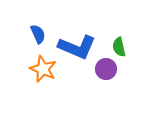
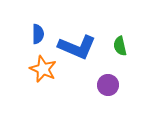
blue semicircle: rotated 24 degrees clockwise
green semicircle: moved 1 px right, 1 px up
purple circle: moved 2 px right, 16 px down
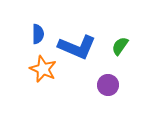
green semicircle: rotated 48 degrees clockwise
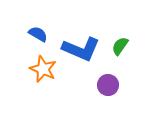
blue semicircle: rotated 60 degrees counterclockwise
blue L-shape: moved 4 px right, 2 px down
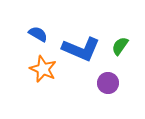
purple circle: moved 2 px up
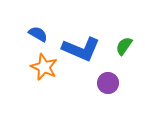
green semicircle: moved 4 px right
orange star: moved 1 px right, 2 px up
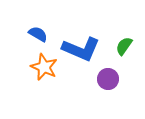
purple circle: moved 4 px up
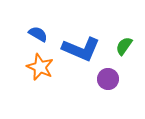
orange star: moved 4 px left
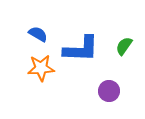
blue L-shape: rotated 21 degrees counterclockwise
orange star: moved 1 px right, 1 px down; rotated 28 degrees counterclockwise
purple circle: moved 1 px right, 12 px down
